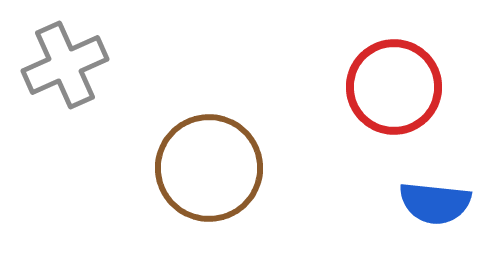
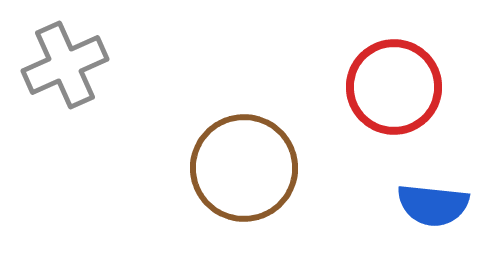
brown circle: moved 35 px right
blue semicircle: moved 2 px left, 2 px down
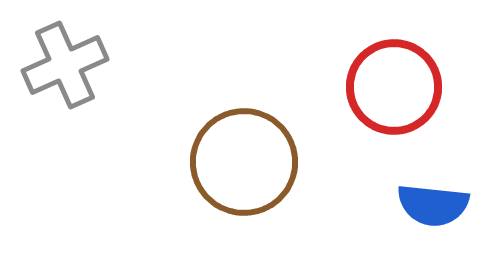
brown circle: moved 6 px up
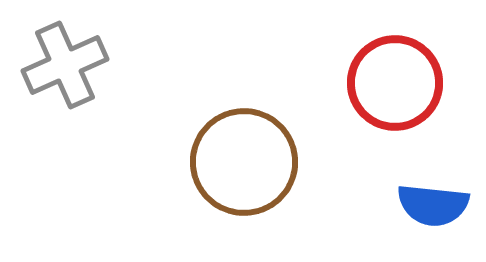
red circle: moved 1 px right, 4 px up
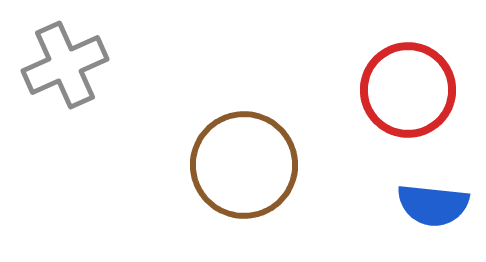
red circle: moved 13 px right, 7 px down
brown circle: moved 3 px down
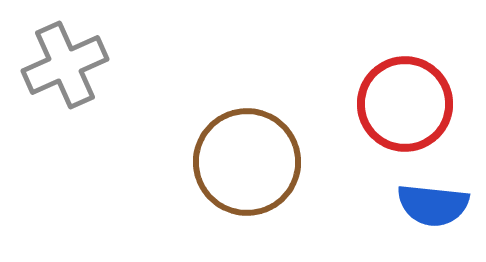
red circle: moved 3 px left, 14 px down
brown circle: moved 3 px right, 3 px up
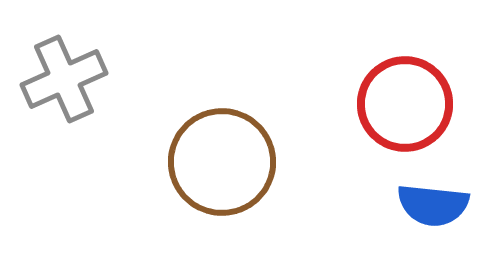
gray cross: moved 1 px left, 14 px down
brown circle: moved 25 px left
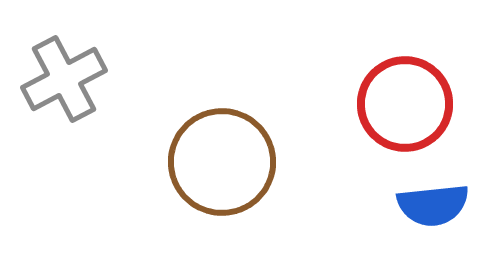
gray cross: rotated 4 degrees counterclockwise
blue semicircle: rotated 12 degrees counterclockwise
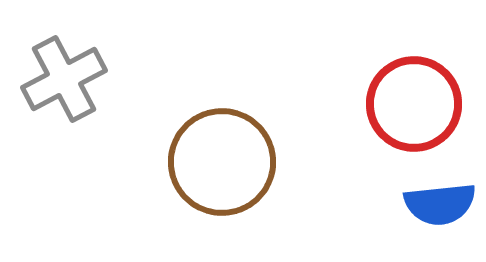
red circle: moved 9 px right
blue semicircle: moved 7 px right, 1 px up
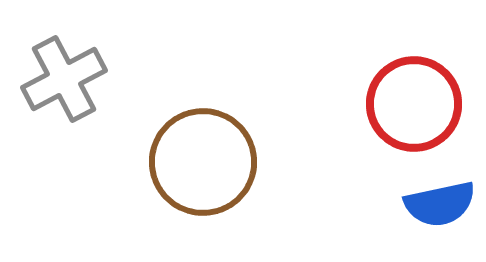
brown circle: moved 19 px left
blue semicircle: rotated 6 degrees counterclockwise
